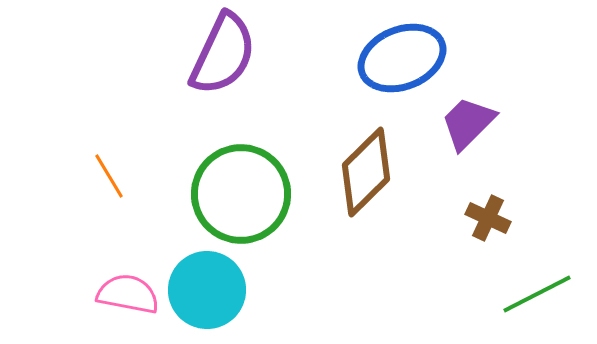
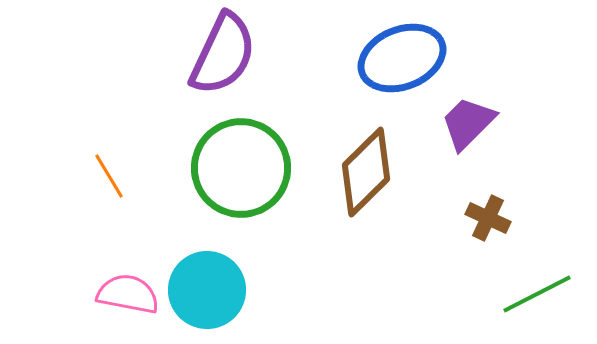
green circle: moved 26 px up
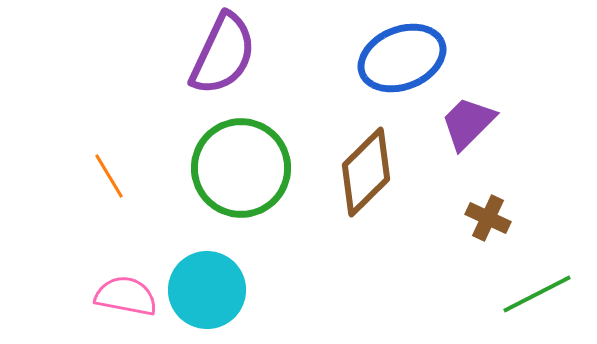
pink semicircle: moved 2 px left, 2 px down
